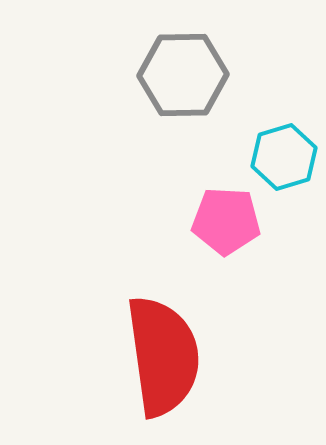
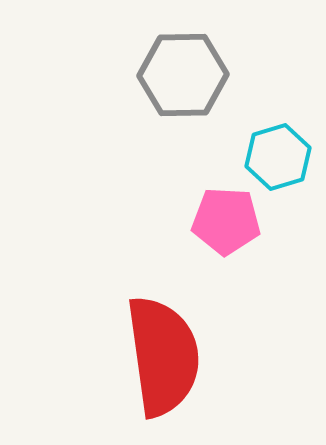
cyan hexagon: moved 6 px left
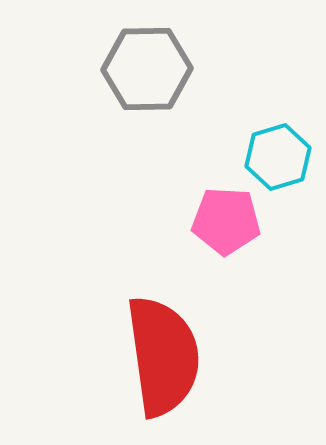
gray hexagon: moved 36 px left, 6 px up
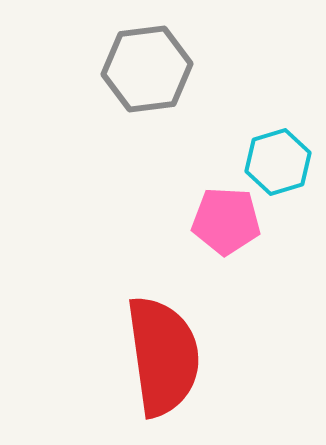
gray hexagon: rotated 6 degrees counterclockwise
cyan hexagon: moved 5 px down
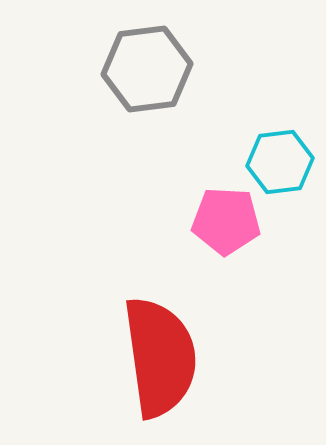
cyan hexagon: moved 2 px right; rotated 10 degrees clockwise
red semicircle: moved 3 px left, 1 px down
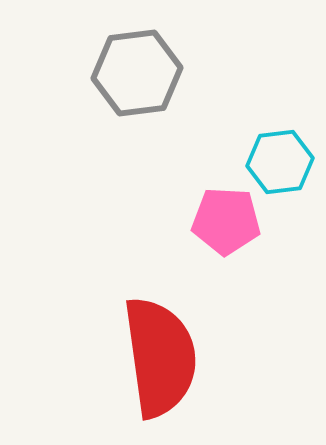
gray hexagon: moved 10 px left, 4 px down
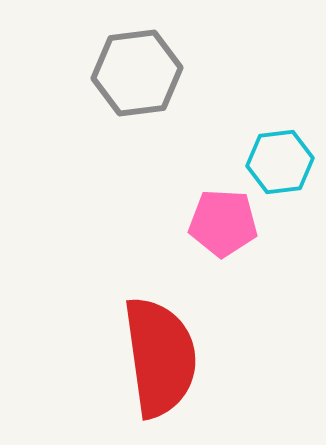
pink pentagon: moved 3 px left, 2 px down
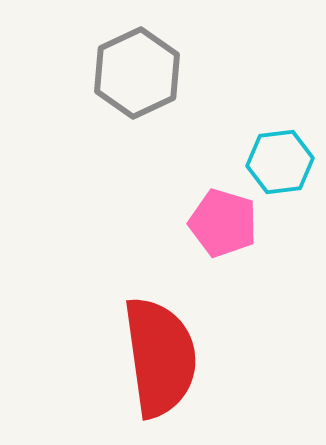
gray hexagon: rotated 18 degrees counterclockwise
pink pentagon: rotated 14 degrees clockwise
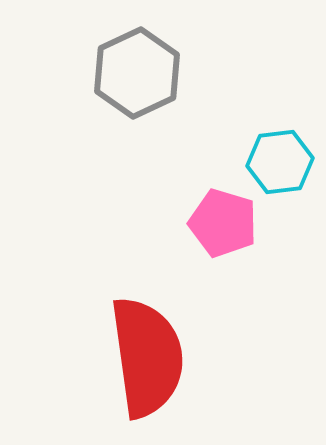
red semicircle: moved 13 px left
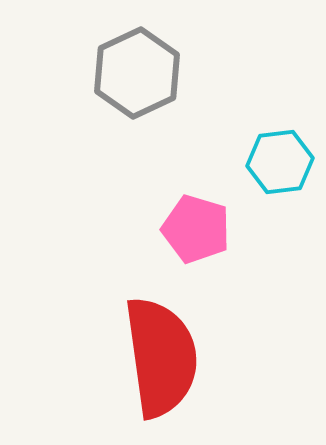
pink pentagon: moved 27 px left, 6 px down
red semicircle: moved 14 px right
